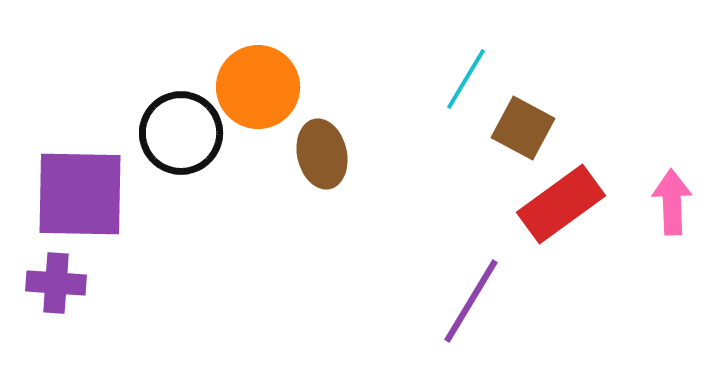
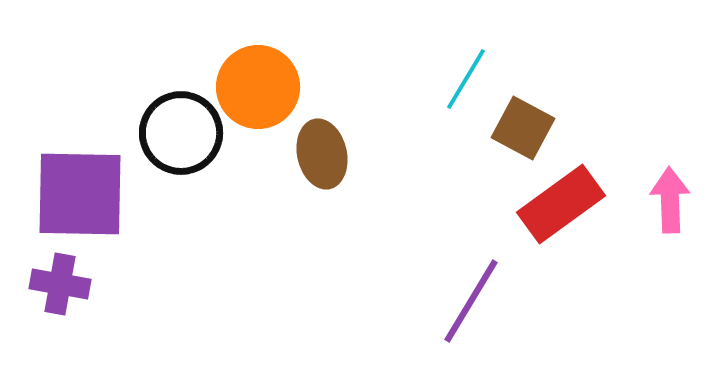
pink arrow: moved 2 px left, 2 px up
purple cross: moved 4 px right, 1 px down; rotated 6 degrees clockwise
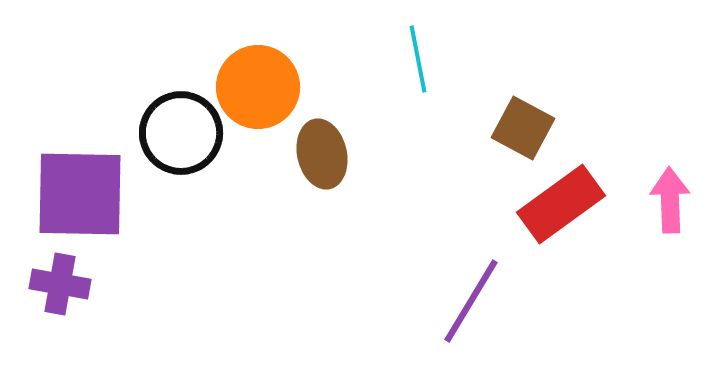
cyan line: moved 48 px left, 20 px up; rotated 42 degrees counterclockwise
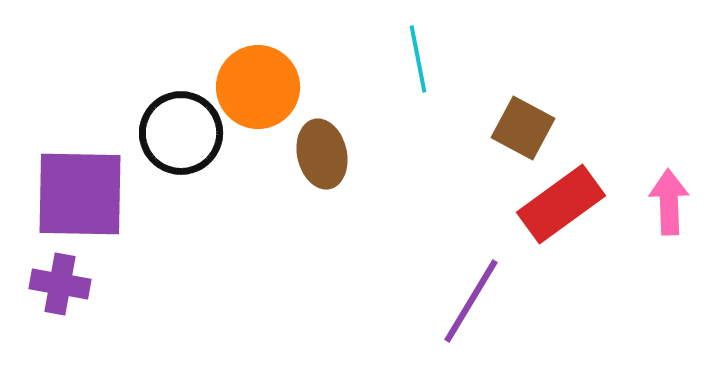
pink arrow: moved 1 px left, 2 px down
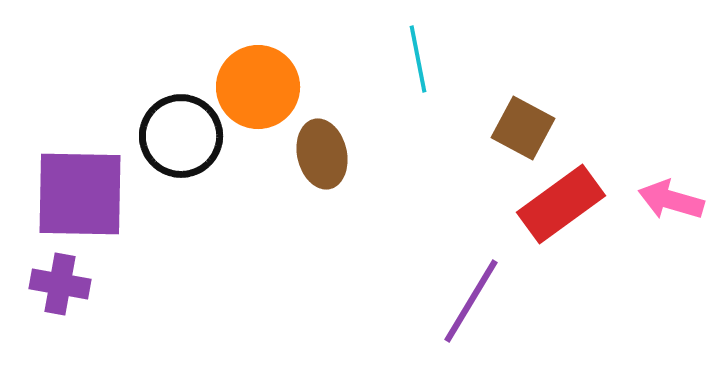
black circle: moved 3 px down
pink arrow: moved 2 px right, 2 px up; rotated 72 degrees counterclockwise
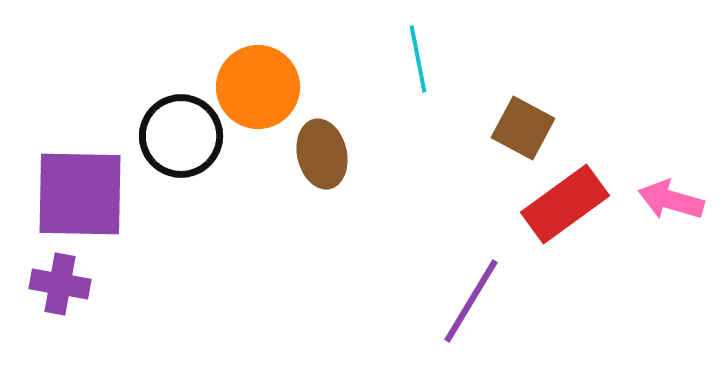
red rectangle: moved 4 px right
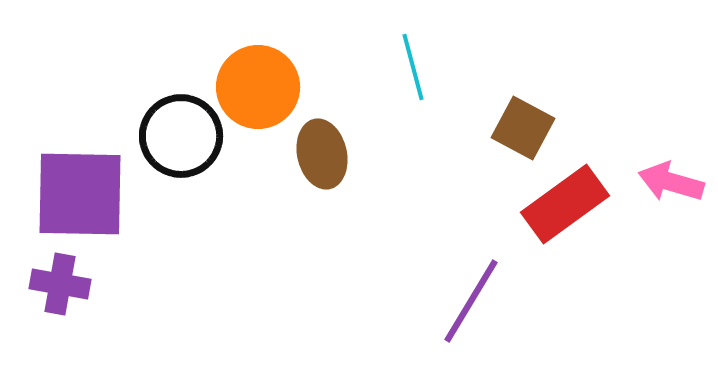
cyan line: moved 5 px left, 8 px down; rotated 4 degrees counterclockwise
pink arrow: moved 18 px up
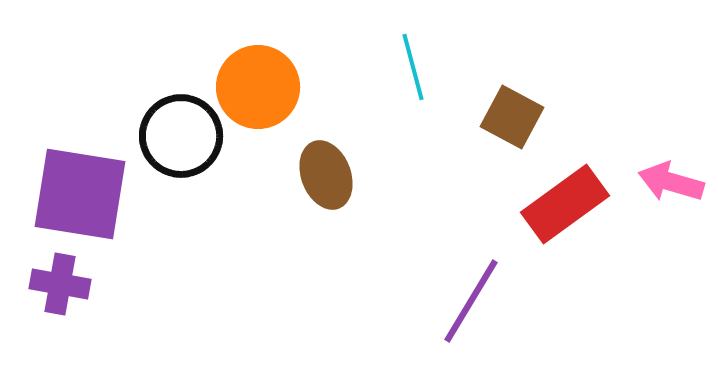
brown square: moved 11 px left, 11 px up
brown ellipse: moved 4 px right, 21 px down; rotated 8 degrees counterclockwise
purple square: rotated 8 degrees clockwise
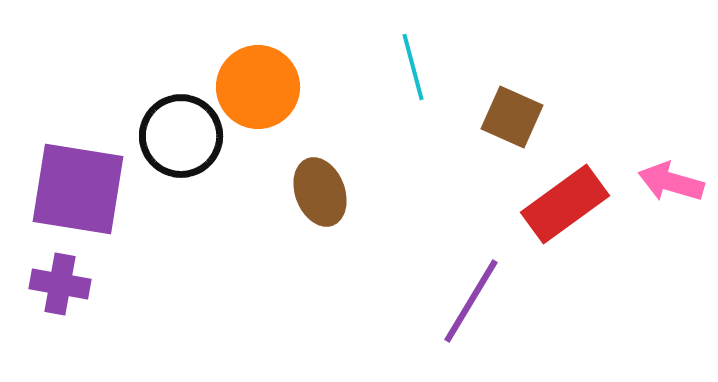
brown square: rotated 4 degrees counterclockwise
brown ellipse: moved 6 px left, 17 px down
purple square: moved 2 px left, 5 px up
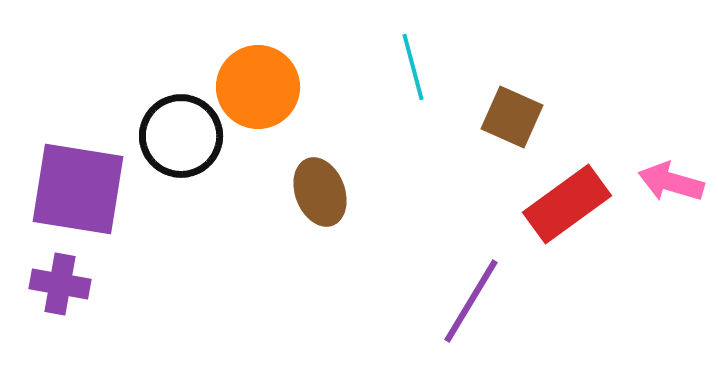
red rectangle: moved 2 px right
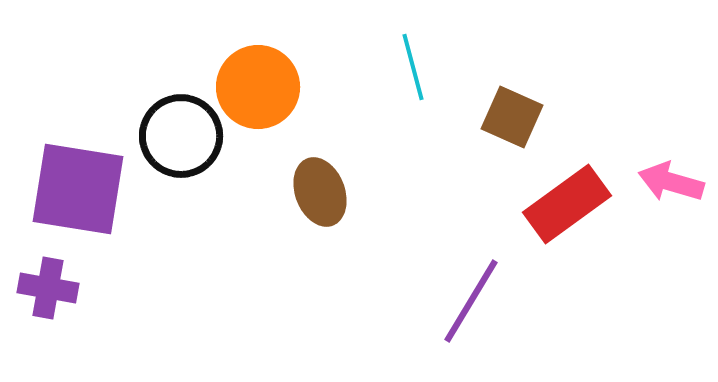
purple cross: moved 12 px left, 4 px down
